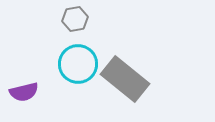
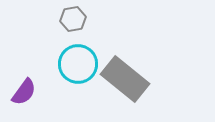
gray hexagon: moved 2 px left
purple semicircle: rotated 40 degrees counterclockwise
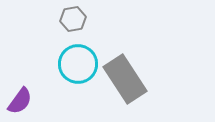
gray rectangle: rotated 18 degrees clockwise
purple semicircle: moved 4 px left, 9 px down
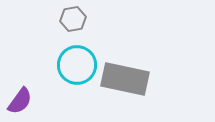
cyan circle: moved 1 px left, 1 px down
gray rectangle: rotated 45 degrees counterclockwise
